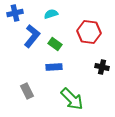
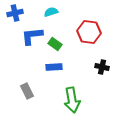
cyan semicircle: moved 2 px up
blue L-shape: rotated 135 degrees counterclockwise
green arrow: moved 1 px down; rotated 35 degrees clockwise
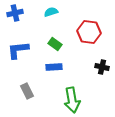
blue L-shape: moved 14 px left, 14 px down
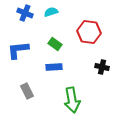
blue cross: moved 10 px right; rotated 35 degrees clockwise
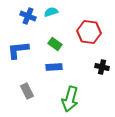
blue cross: moved 3 px right, 3 px down
green arrow: moved 2 px left, 1 px up; rotated 25 degrees clockwise
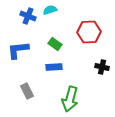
cyan semicircle: moved 1 px left, 2 px up
red hexagon: rotated 10 degrees counterclockwise
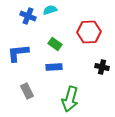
blue L-shape: moved 3 px down
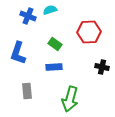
blue L-shape: rotated 65 degrees counterclockwise
gray rectangle: rotated 21 degrees clockwise
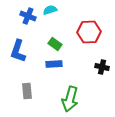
blue L-shape: moved 2 px up
blue rectangle: moved 3 px up
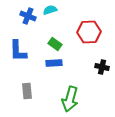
blue L-shape: rotated 20 degrees counterclockwise
blue rectangle: moved 1 px up
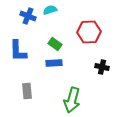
green arrow: moved 2 px right, 1 px down
